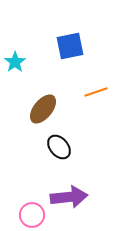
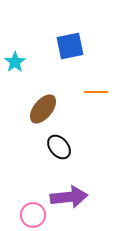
orange line: rotated 20 degrees clockwise
pink circle: moved 1 px right
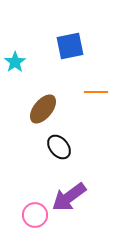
purple arrow: rotated 150 degrees clockwise
pink circle: moved 2 px right
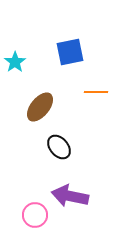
blue square: moved 6 px down
brown ellipse: moved 3 px left, 2 px up
purple arrow: moved 1 px right, 1 px up; rotated 48 degrees clockwise
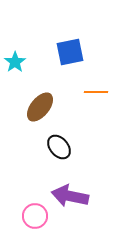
pink circle: moved 1 px down
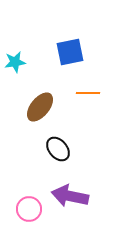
cyan star: rotated 25 degrees clockwise
orange line: moved 8 px left, 1 px down
black ellipse: moved 1 px left, 2 px down
pink circle: moved 6 px left, 7 px up
